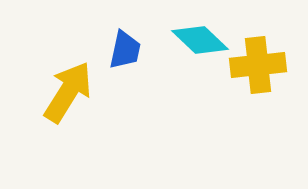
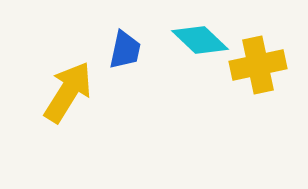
yellow cross: rotated 6 degrees counterclockwise
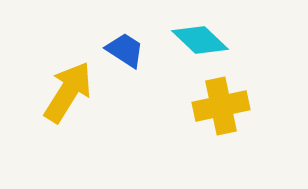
blue trapezoid: rotated 69 degrees counterclockwise
yellow cross: moved 37 px left, 41 px down
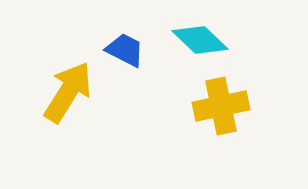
blue trapezoid: rotated 6 degrees counterclockwise
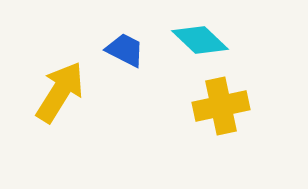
yellow arrow: moved 8 px left
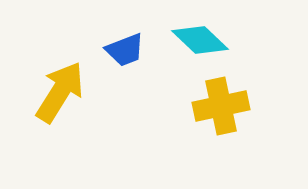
blue trapezoid: rotated 132 degrees clockwise
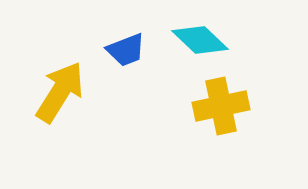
blue trapezoid: moved 1 px right
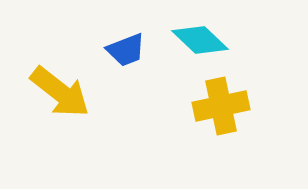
yellow arrow: rotated 96 degrees clockwise
